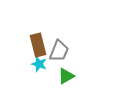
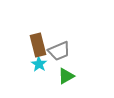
gray trapezoid: rotated 45 degrees clockwise
cyan star: rotated 14 degrees clockwise
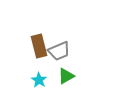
brown rectangle: moved 1 px right, 1 px down
cyan star: moved 16 px down
